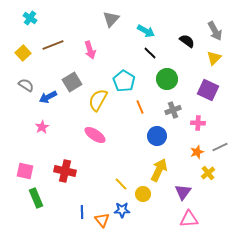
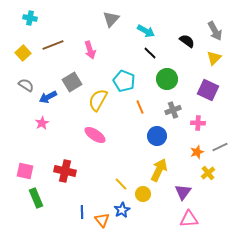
cyan cross: rotated 24 degrees counterclockwise
cyan pentagon: rotated 10 degrees counterclockwise
pink star: moved 4 px up
blue star: rotated 28 degrees counterclockwise
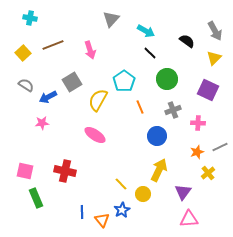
cyan pentagon: rotated 15 degrees clockwise
pink star: rotated 24 degrees clockwise
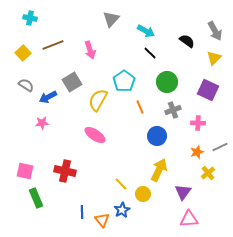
green circle: moved 3 px down
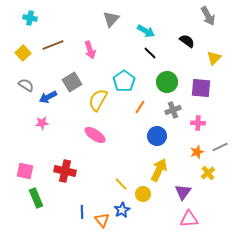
gray arrow: moved 7 px left, 15 px up
purple square: moved 7 px left, 2 px up; rotated 20 degrees counterclockwise
orange line: rotated 56 degrees clockwise
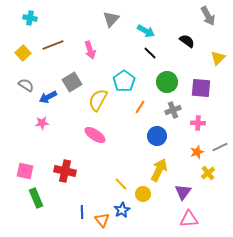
yellow triangle: moved 4 px right
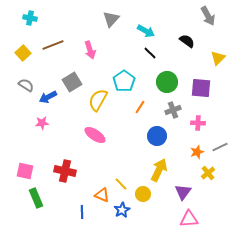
orange triangle: moved 25 px up; rotated 28 degrees counterclockwise
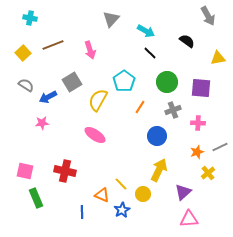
yellow triangle: rotated 35 degrees clockwise
purple triangle: rotated 12 degrees clockwise
